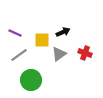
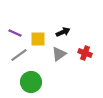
yellow square: moved 4 px left, 1 px up
green circle: moved 2 px down
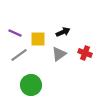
green circle: moved 3 px down
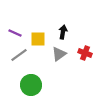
black arrow: rotated 56 degrees counterclockwise
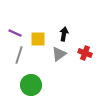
black arrow: moved 1 px right, 2 px down
gray line: rotated 36 degrees counterclockwise
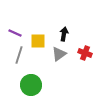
yellow square: moved 2 px down
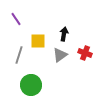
purple line: moved 1 px right, 14 px up; rotated 32 degrees clockwise
gray triangle: moved 1 px right, 1 px down
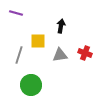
purple line: moved 6 px up; rotated 40 degrees counterclockwise
black arrow: moved 3 px left, 8 px up
gray triangle: rotated 28 degrees clockwise
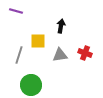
purple line: moved 2 px up
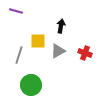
gray triangle: moved 2 px left, 4 px up; rotated 21 degrees counterclockwise
